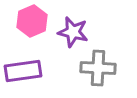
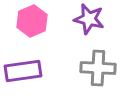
purple star: moved 16 px right, 13 px up
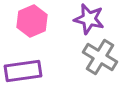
gray cross: moved 2 px right, 11 px up; rotated 28 degrees clockwise
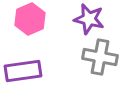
pink hexagon: moved 2 px left, 2 px up
gray cross: rotated 20 degrees counterclockwise
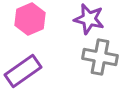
purple rectangle: rotated 27 degrees counterclockwise
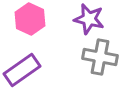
pink hexagon: rotated 12 degrees counterclockwise
purple rectangle: moved 1 px left, 1 px up
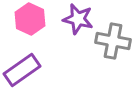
purple star: moved 11 px left
gray cross: moved 13 px right, 16 px up
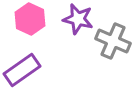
gray cross: rotated 12 degrees clockwise
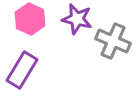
purple star: moved 1 px left
purple rectangle: rotated 24 degrees counterclockwise
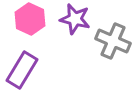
purple star: moved 2 px left
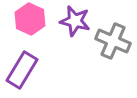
purple star: moved 2 px down
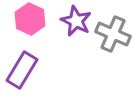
purple star: moved 1 px right; rotated 12 degrees clockwise
gray cross: moved 7 px up
